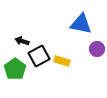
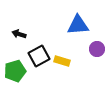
blue triangle: moved 3 px left, 1 px down; rotated 15 degrees counterclockwise
black arrow: moved 3 px left, 7 px up
green pentagon: moved 2 px down; rotated 20 degrees clockwise
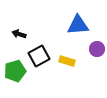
yellow rectangle: moved 5 px right
